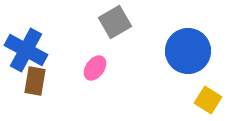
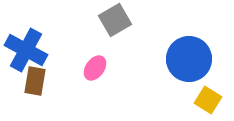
gray square: moved 2 px up
blue circle: moved 1 px right, 8 px down
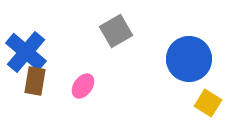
gray square: moved 1 px right, 11 px down
blue cross: moved 2 px down; rotated 12 degrees clockwise
pink ellipse: moved 12 px left, 18 px down
yellow square: moved 3 px down
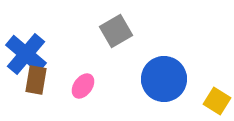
blue cross: moved 2 px down
blue circle: moved 25 px left, 20 px down
brown rectangle: moved 1 px right, 1 px up
yellow square: moved 9 px right, 2 px up
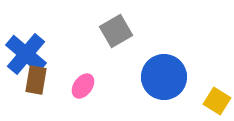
blue circle: moved 2 px up
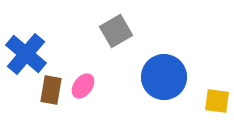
brown rectangle: moved 15 px right, 10 px down
yellow square: rotated 24 degrees counterclockwise
